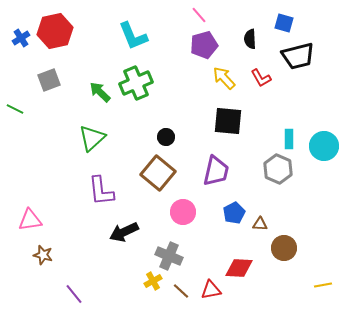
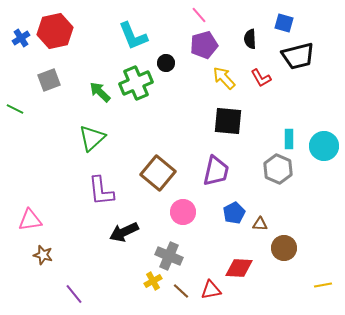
black circle: moved 74 px up
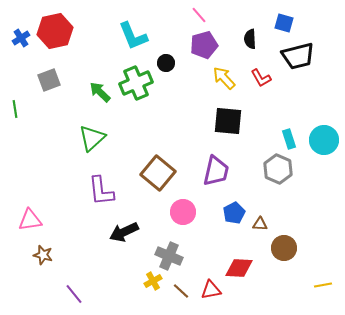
green line: rotated 54 degrees clockwise
cyan rectangle: rotated 18 degrees counterclockwise
cyan circle: moved 6 px up
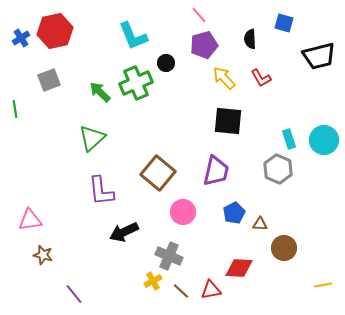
black trapezoid: moved 21 px right
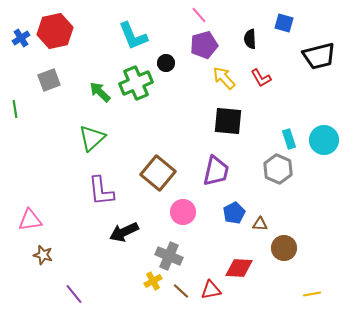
yellow line: moved 11 px left, 9 px down
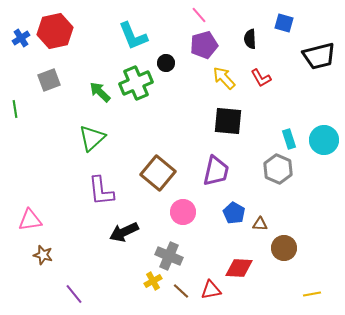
blue pentagon: rotated 15 degrees counterclockwise
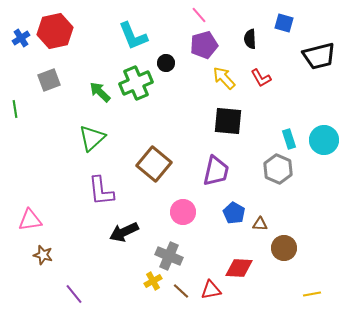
brown square: moved 4 px left, 9 px up
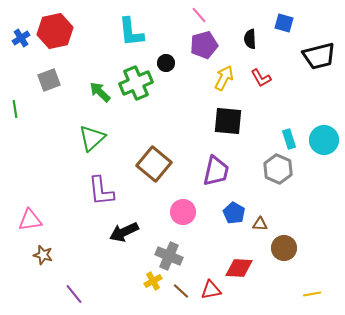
cyan L-shape: moved 2 px left, 4 px up; rotated 16 degrees clockwise
yellow arrow: rotated 70 degrees clockwise
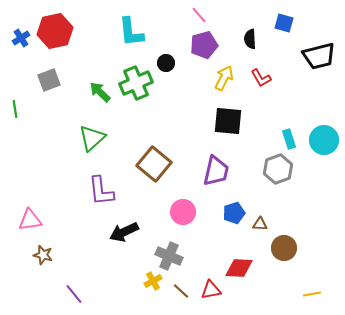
gray hexagon: rotated 16 degrees clockwise
blue pentagon: rotated 25 degrees clockwise
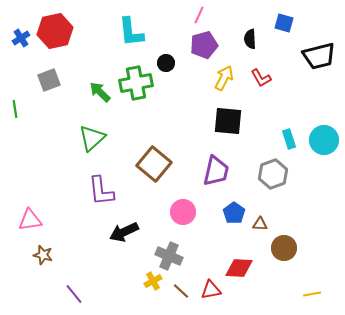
pink line: rotated 66 degrees clockwise
green cross: rotated 12 degrees clockwise
gray hexagon: moved 5 px left, 5 px down
blue pentagon: rotated 20 degrees counterclockwise
